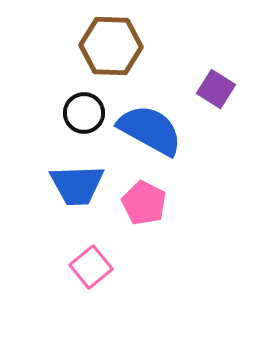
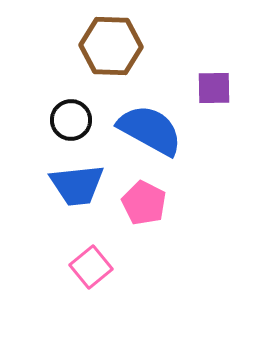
purple square: moved 2 px left, 1 px up; rotated 33 degrees counterclockwise
black circle: moved 13 px left, 7 px down
blue trapezoid: rotated 4 degrees counterclockwise
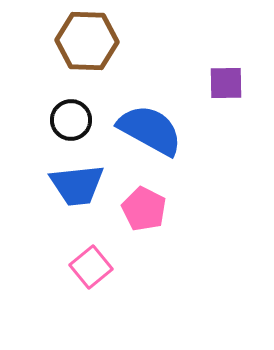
brown hexagon: moved 24 px left, 5 px up
purple square: moved 12 px right, 5 px up
pink pentagon: moved 6 px down
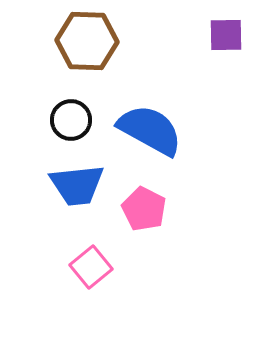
purple square: moved 48 px up
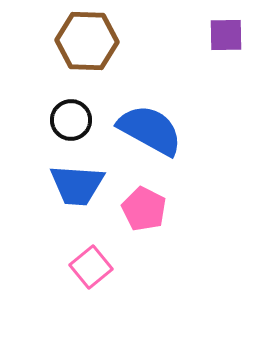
blue trapezoid: rotated 10 degrees clockwise
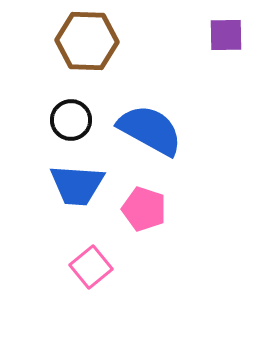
pink pentagon: rotated 9 degrees counterclockwise
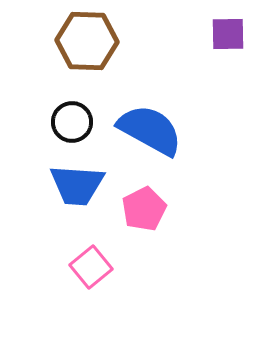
purple square: moved 2 px right, 1 px up
black circle: moved 1 px right, 2 px down
pink pentagon: rotated 27 degrees clockwise
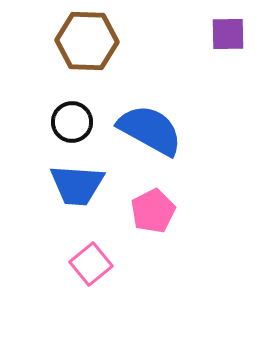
pink pentagon: moved 9 px right, 2 px down
pink square: moved 3 px up
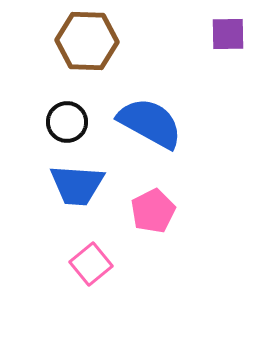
black circle: moved 5 px left
blue semicircle: moved 7 px up
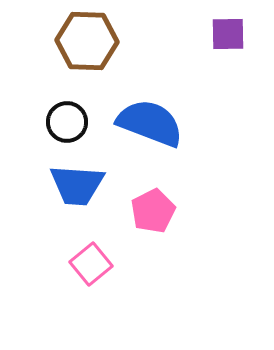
blue semicircle: rotated 8 degrees counterclockwise
